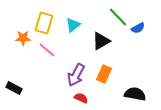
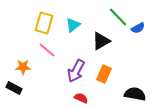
orange star: moved 29 px down
purple arrow: moved 4 px up
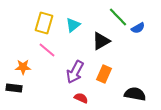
purple arrow: moved 1 px left, 1 px down
black rectangle: rotated 21 degrees counterclockwise
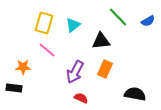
blue semicircle: moved 10 px right, 7 px up
black triangle: rotated 24 degrees clockwise
orange rectangle: moved 1 px right, 5 px up
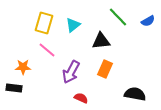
purple arrow: moved 4 px left
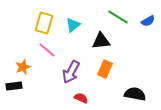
green line: rotated 15 degrees counterclockwise
orange star: rotated 21 degrees counterclockwise
black rectangle: moved 2 px up; rotated 14 degrees counterclockwise
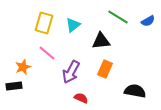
pink line: moved 3 px down
black semicircle: moved 3 px up
